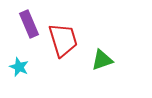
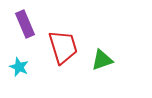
purple rectangle: moved 4 px left
red trapezoid: moved 7 px down
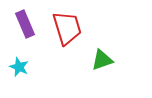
red trapezoid: moved 4 px right, 19 px up
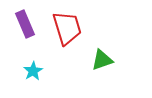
cyan star: moved 14 px right, 4 px down; rotated 18 degrees clockwise
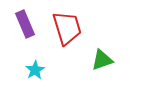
cyan star: moved 2 px right, 1 px up
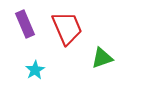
red trapezoid: rotated 6 degrees counterclockwise
green triangle: moved 2 px up
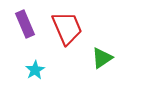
green triangle: rotated 15 degrees counterclockwise
